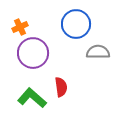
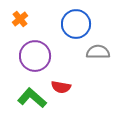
orange cross: moved 8 px up; rotated 14 degrees counterclockwise
purple circle: moved 2 px right, 3 px down
red semicircle: rotated 108 degrees clockwise
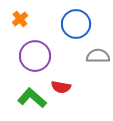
gray semicircle: moved 4 px down
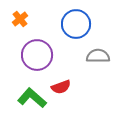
purple circle: moved 2 px right, 1 px up
red semicircle: rotated 30 degrees counterclockwise
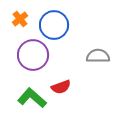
blue circle: moved 22 px left, 1 px down
purple circle: moved 4 px left
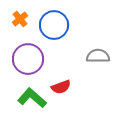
purple circle: moved 5 px left, 4 px down
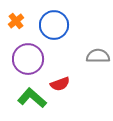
orange cross: moved 4 px left, 2 px down
red semicircle: moved 1 px left, 3 px up
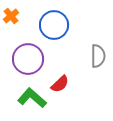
orange cross: moved 5 px left, 5 px up
gray semicircle: rotated 90 degrees clockwise
red semicircle: rotated 24 degrees counterclockwise
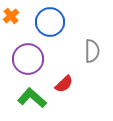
blue circle: moved 4 px left, 3 px up
gray semicircle: moved 6 px left, 5 px up
red semicircle: moved 4 px right
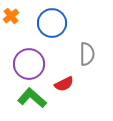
blue circle: moved 2 px right, 1 px down
gray semicircle: moved 5 px left, 3 px down
purple circle: moved 1 px right, 5 px down
red semicircle: rotated 18 degrees clockwise
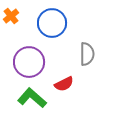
purple circle: moved 2 px up
